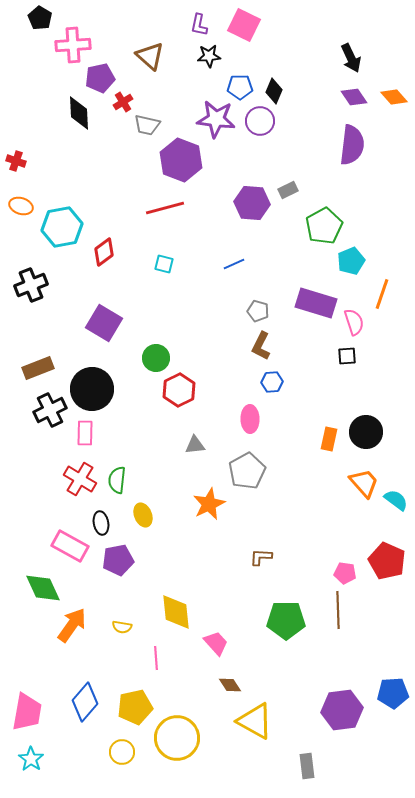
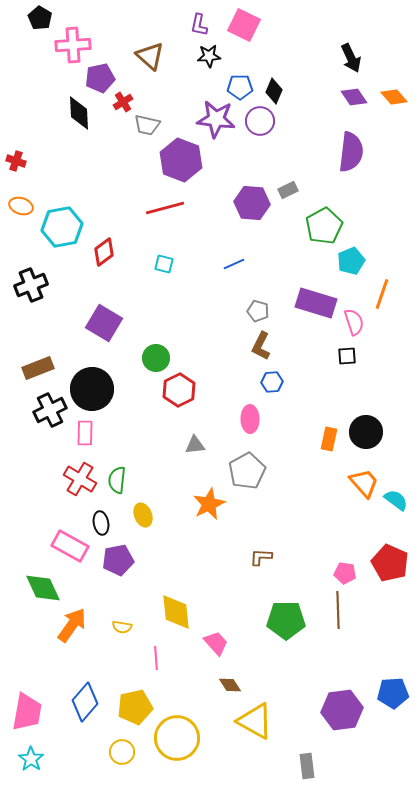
purple semicircle at (352, 145): moved 1 px left, 7 px down
red pentagon at (387, 561): moved 3 px right, 2 px down
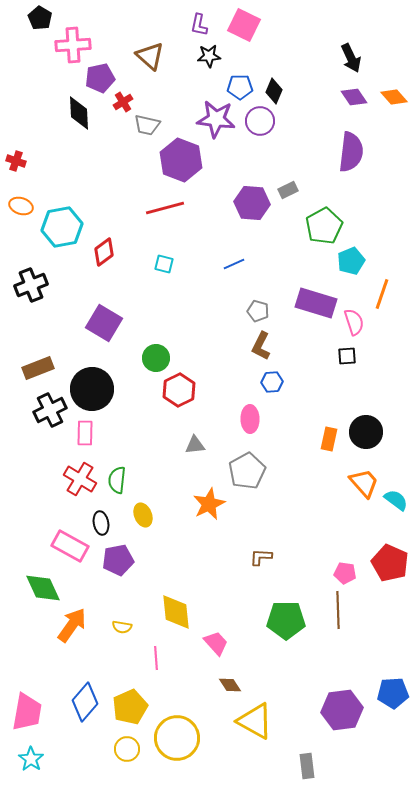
yellow pentagon at (135, 707): moved 5 px left; rotated 12 degrees counterclockwise
yellow circle at (122, 752): moved 5 px right, 3 px up
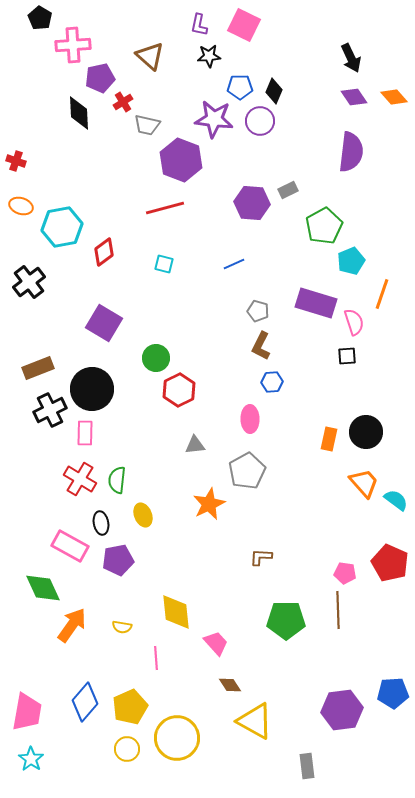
purple star at (216, 119): moved 2 px left
black cross at (31, 285): moved 2 px left, 3 px up; rotated 16 degrees counterclockwise
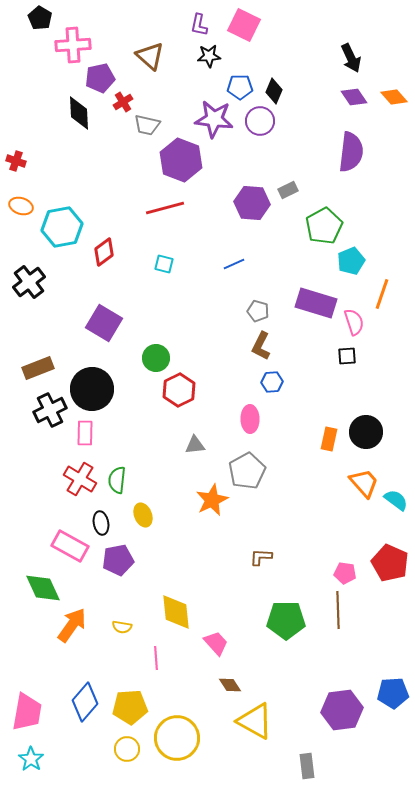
orange star at (209, 504): moved 3 px right, 4 px up
yellow pentagon at (130, 707): rotated 20 degrees clockwise
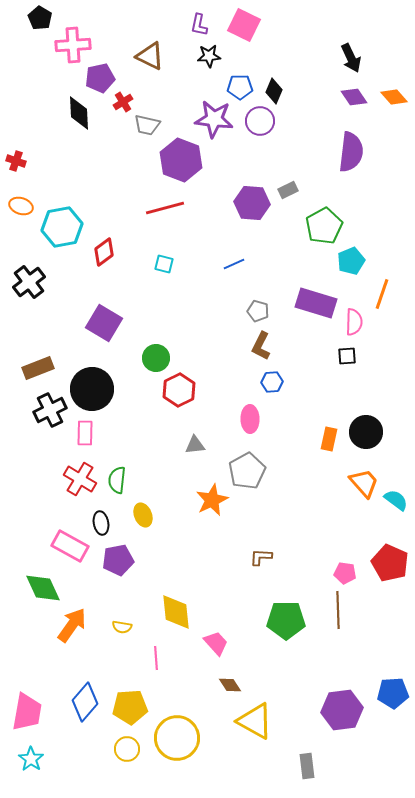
brown triangle at (150, 56): rotated 16 degrees counterclockwise
pink semicircle at (354, 322): rotated 20 degrees clockwise
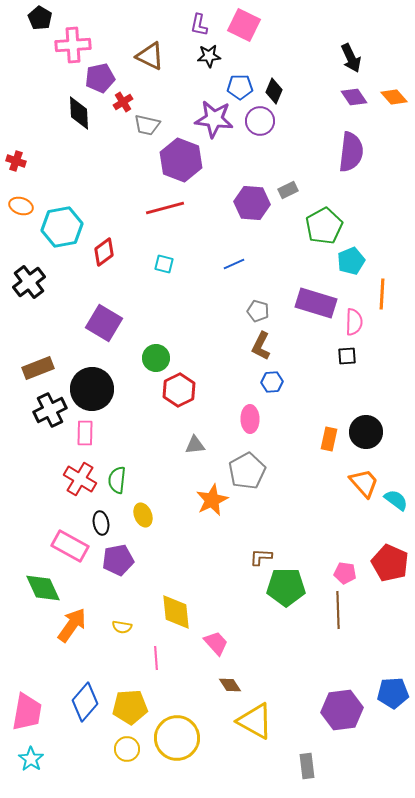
orange line at (382, 294): rotated 16 degrees counterclockwise
green pentagon at (286, 620): moved 33 px up
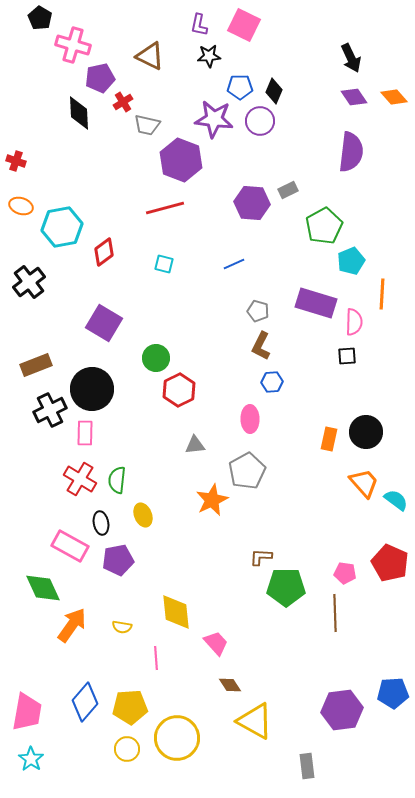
pink cross at (73, 45): rotated 20 degrees clockwise
brown rectangle at (38, 368): moved 2 px left, 3 px up
brown line at (338, 610): moved 3 px left, 3 px down
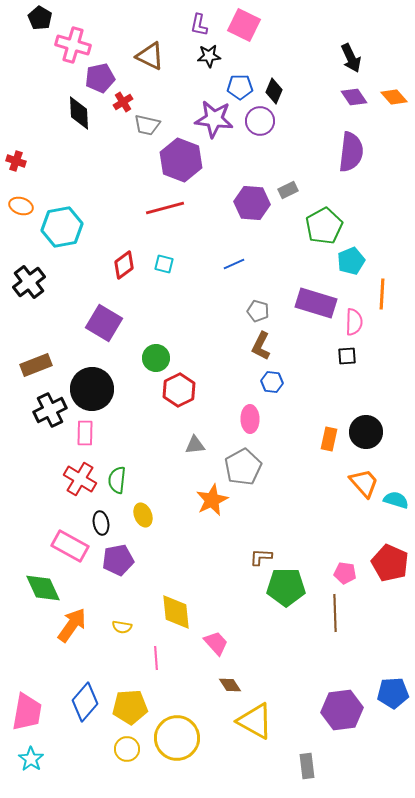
red diamond at (104, 252): moved 20 px right, 13 px down
blue hexagon at (272, 382): rotated 10 degrees clockwise
gray pentagon at (247, 471): moved 4 px left, 4 px up
cyan semicircle at (396, 500): rotated 20 degrees counterclockwise
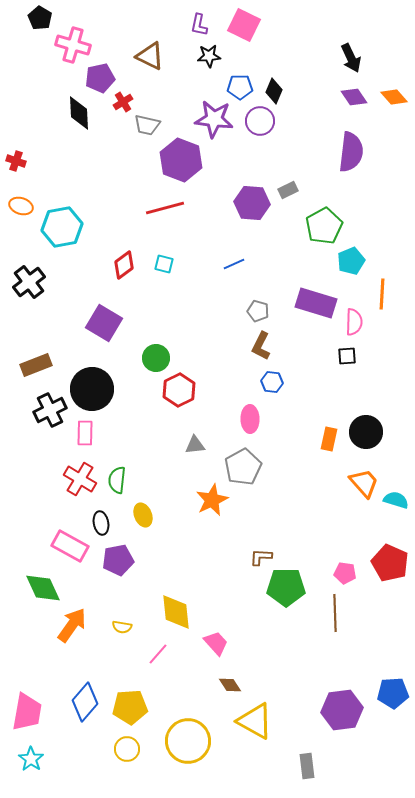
pink line at (156, 658): moved 2 px right, 4 px up; rotated 45 degrees clockwise
yellow circle at (177, 738): moved 11 px right, 3 px down
